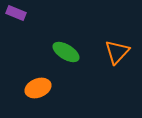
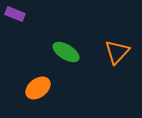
purple rectangle: moved 1 px left, 1 px down
orange ellipse: rotated 15 degrees counterclockwise
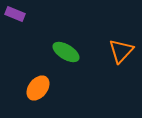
orange triangle: moved 4 px right, 1 px up
orange ellipse: rotated 15 degrees counterclockwise
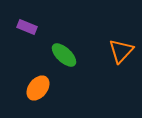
purple rectangle: moved 12 px right, 13 px down
green ellipse: moved 2 px left, 3 px down; rotated 12 degrees clockwise
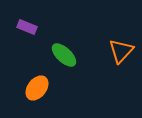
orange ellipse: moved 1 px left
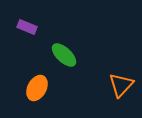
orange triangle: moved 34 px down
orange ellipse: rotated 10 degrees counterclockwise
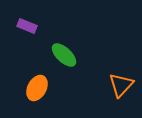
purple rectangle: moved 1 px up
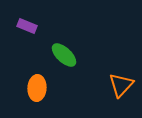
orange ellipse: rotated 25 degrees counterclockwise
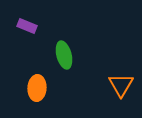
green ellipse: rotated 32 degrees clockwise
orange triangle: rotated 12 degrees counterclockwise
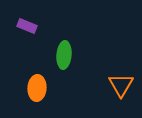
green ellipse: rotated 20 degrees clockwise
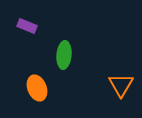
orange ellipse: rotated 25 degrees counterclockwise
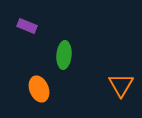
orange ellipse: moved 2 px right, 1 px down
